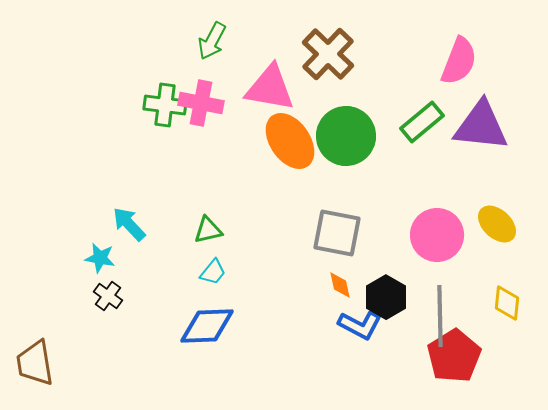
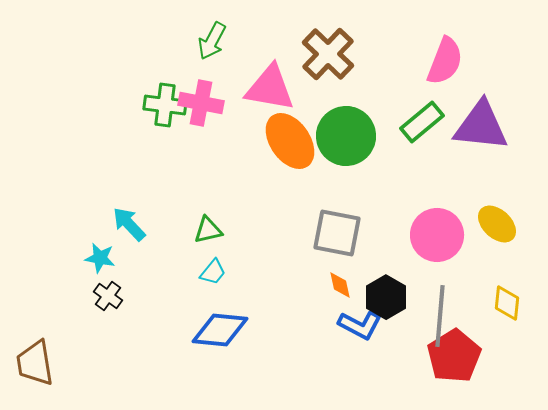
pink semicircle: moved 14 px left
gray line: rotated 6 degrees clockwise
blue diamond: moved 13 px right, 4 px down; rotated 8 degrees clockwise
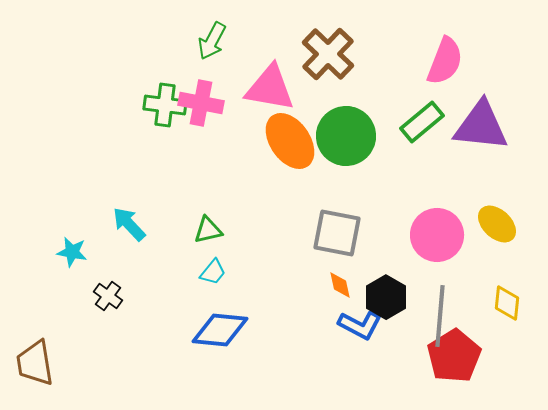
cyan star: moved 28 px left, 6 px up
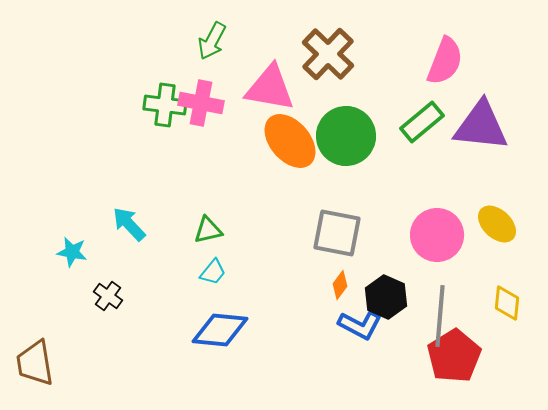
orange ellipse: rotated 6 degrees counterclockwise
orange diamond: rotated 48 degrees clockwise
black hexagon: rotated 6 degrees counterclockwise
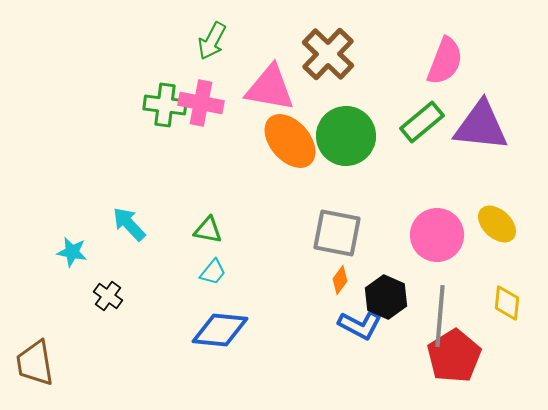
green triangle: rotated 24 degrees clockwise
orange diamond: moved 5 px up
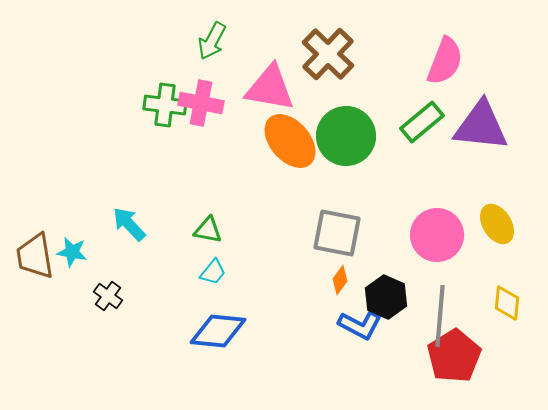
yellow ellipse: rotated 15 degrees clockwise
blue diamond: moved 2 px left, 1 px down
brown trapezoid: moved 107 px up
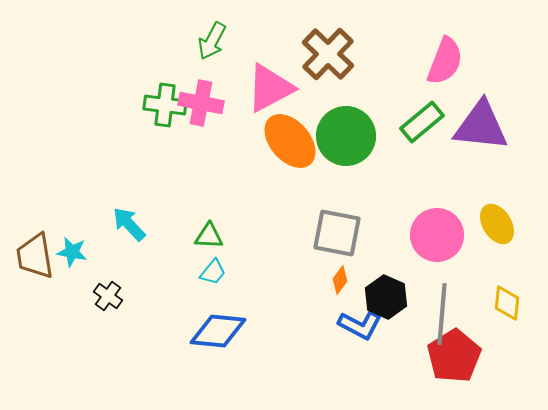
pink triangle: rotated 38 degrees counterclockwise
green triangle: moved 1 px right, 6 px down; rotated 8 degrees counterclockwise
gray line: moved 2 px right, 2 px up
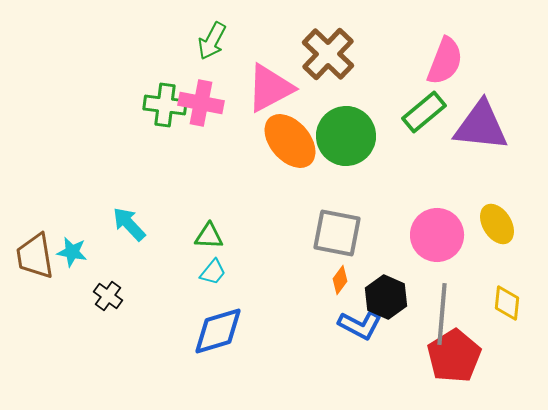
green rectangle: moved 2 px right, 10 px up
blue diamond: rotated 22 degrees counterclockwise
